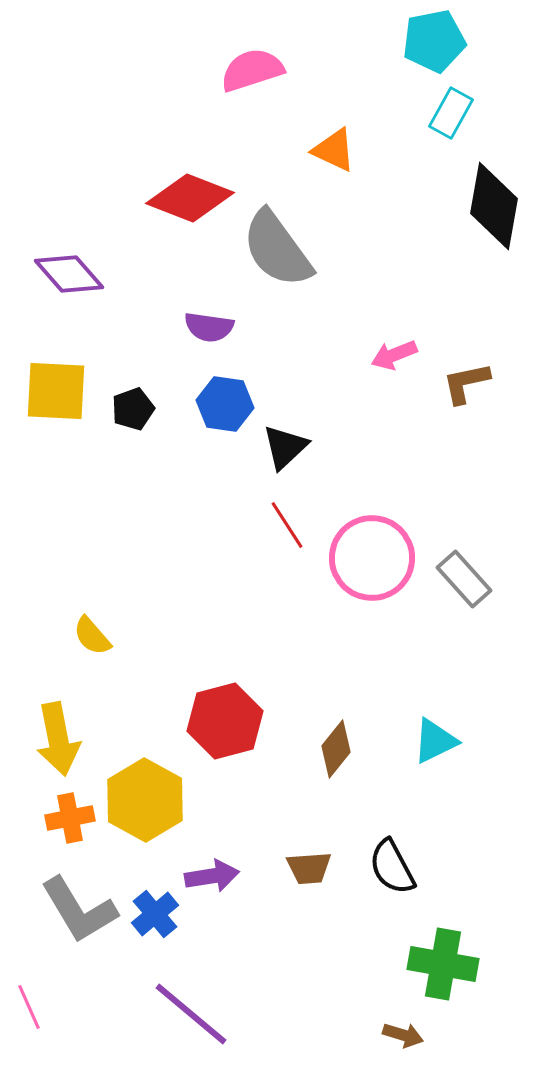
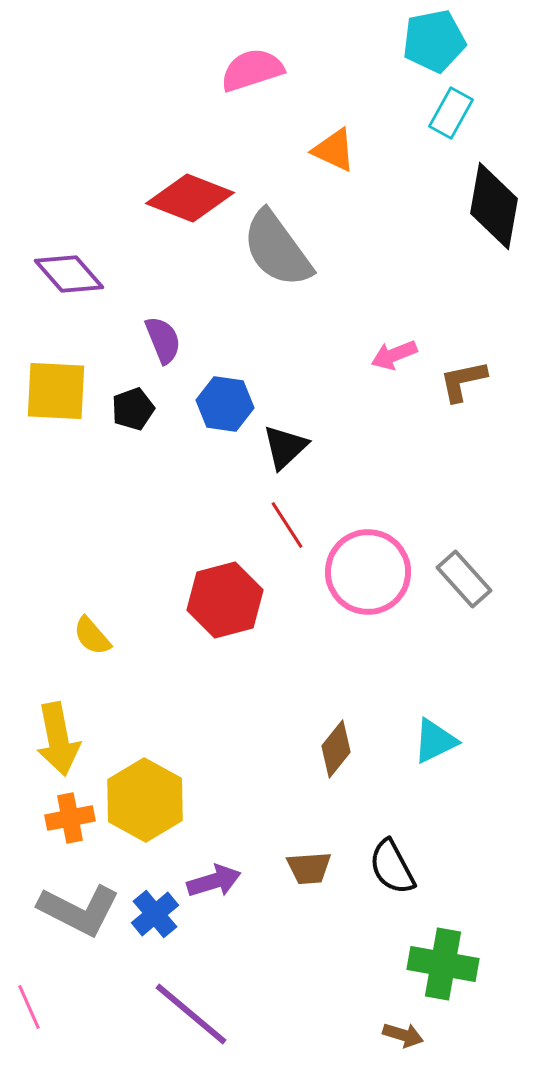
purple semicircle: moved 46 px left, 13 px down; rotated 120 degrees counterclockwise
brown L-shape: moved 3 px left, 2 px up
pink circle: moved 4 px left, 14 px down
red hexagon: moved 121 px up
purple arrow: moved 2 px right, 5 px down; rotated 8 degrees counterclockwise
gray L-shape: rotated 32 degrees counterclockwise
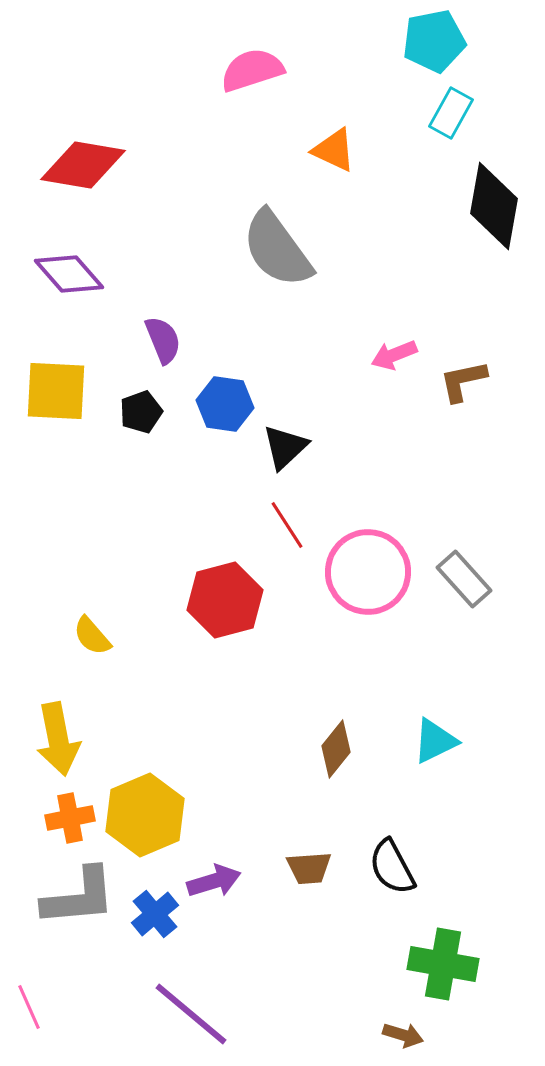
red diamond: moved 107 px left, 33 px up; rotated 12 degrees counterclockwise
black pentagon: moved 8 px right, 3 px down
yellow hexagon: moved 15 px down; rotated 8 degrees clockwise
gray L-shape: moved 13 px up; rotated 32 degrees counterclockwise
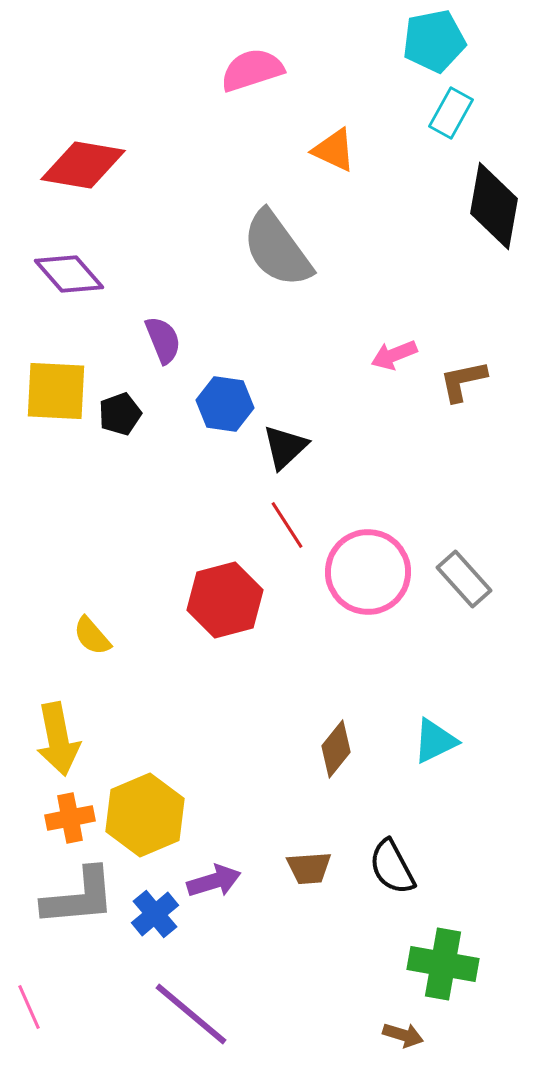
black pentagon: moved 21 px left, 2 px down
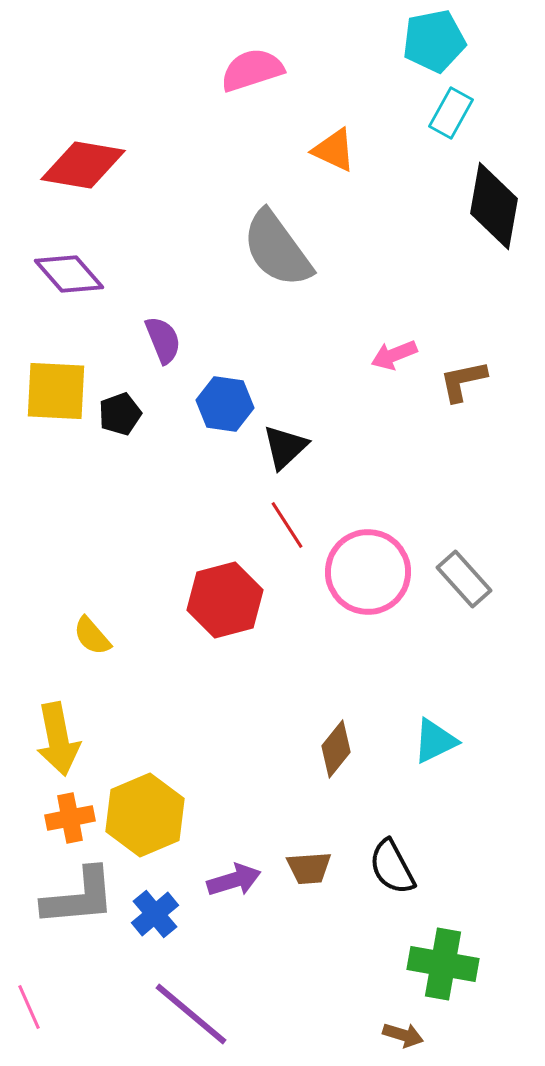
purple arrow: moved 20 px right, 1 px up
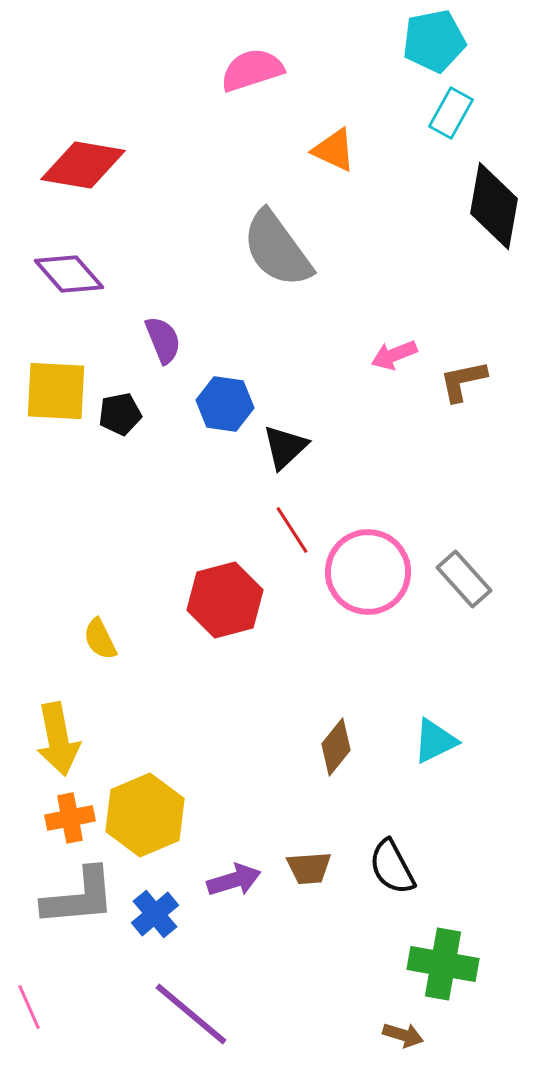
black pentagon: rotated 9 degrees clockwise
red line: moved 5 px right, 5 px down
yellow semicircle: moved 8 px right, 3 px down; rotated 15 degrees clockwise
brown diamond: moved 2 px up
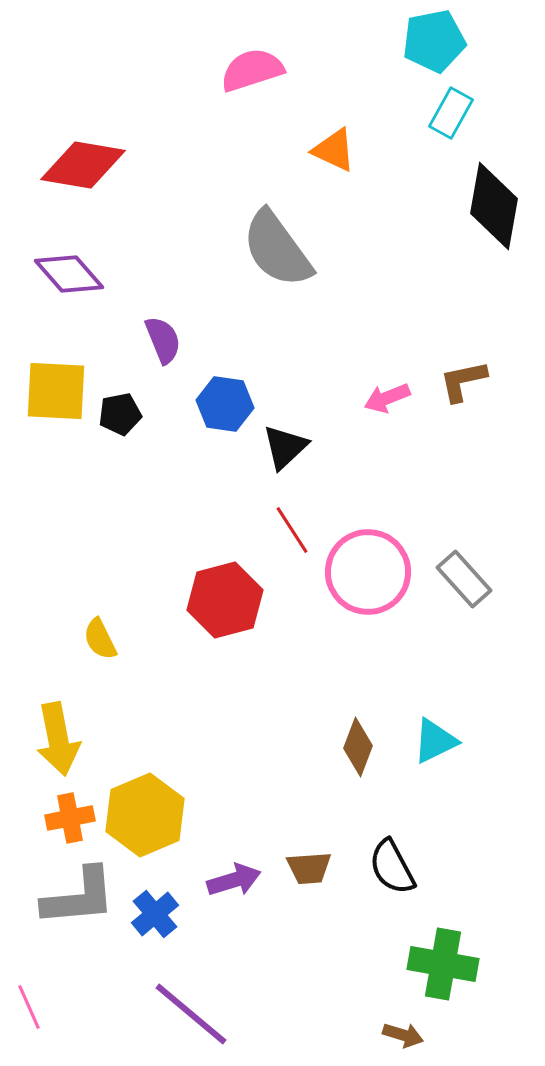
pink arrow: moved 7 px left, 43 px down
brown diamond: moved 22 px right; rotated 18 degrees counterclockwise
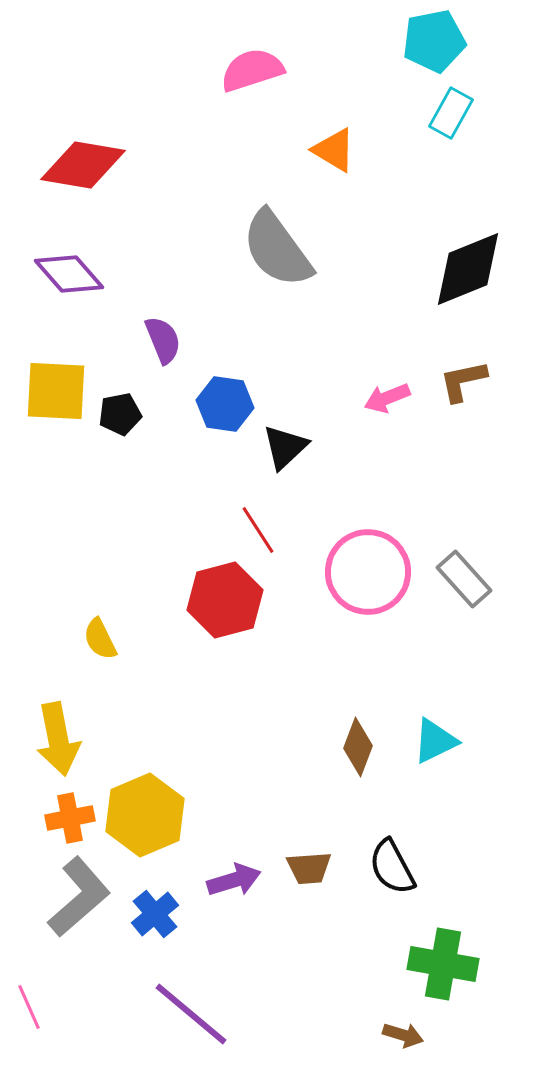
orange triangle: rotated 6 degrees clockwise
black diamond: moved 26 px left, 63 px down; rotated 58 degrees clockwise
red line: moved 34 px left
gray L-shape: rotated 36 degrees counterclockwise
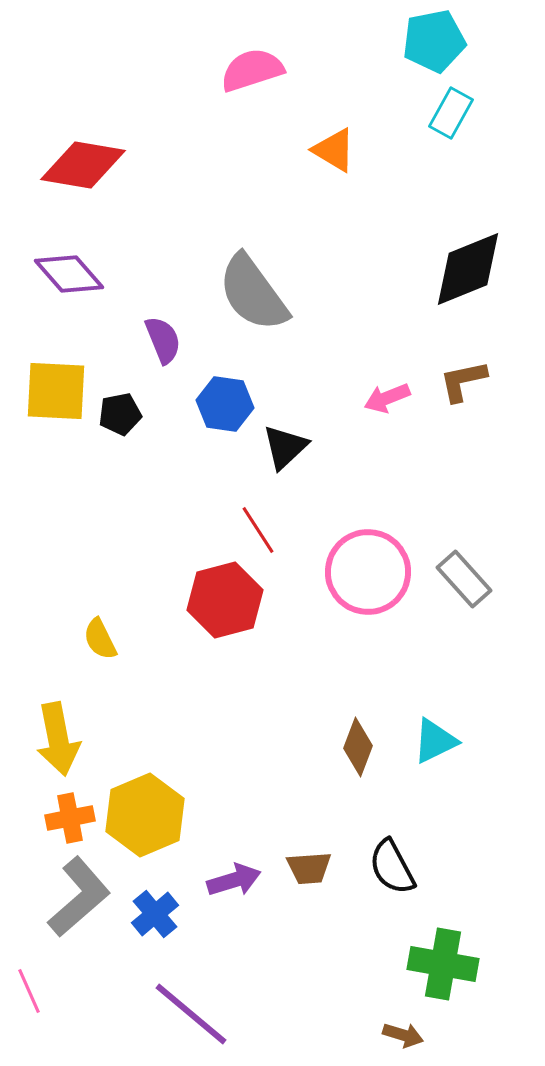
gray semicircle: moved 24 px left, 44 px down
pink line: moved 16 px up
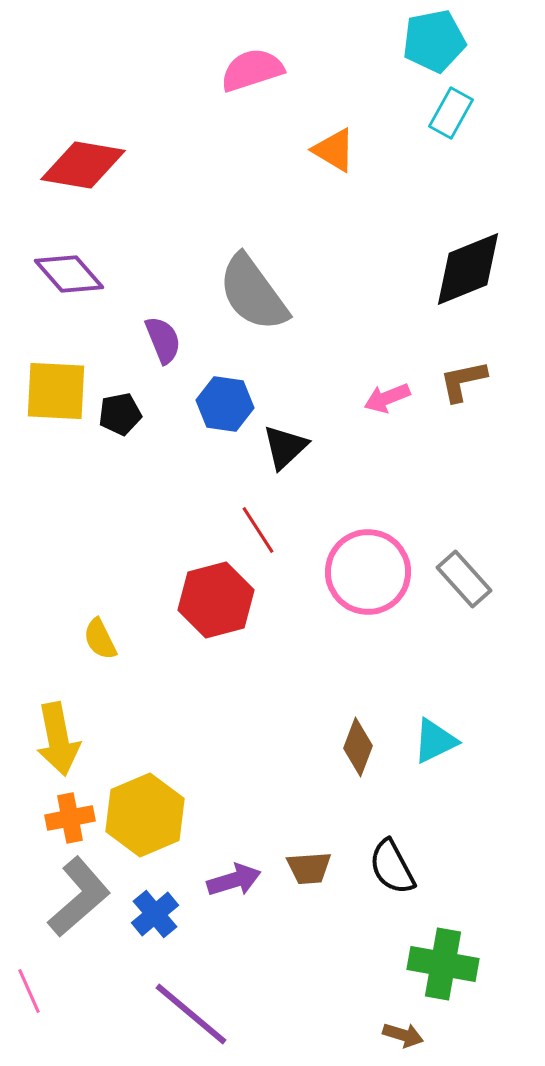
red hexagon: moved 9 px left
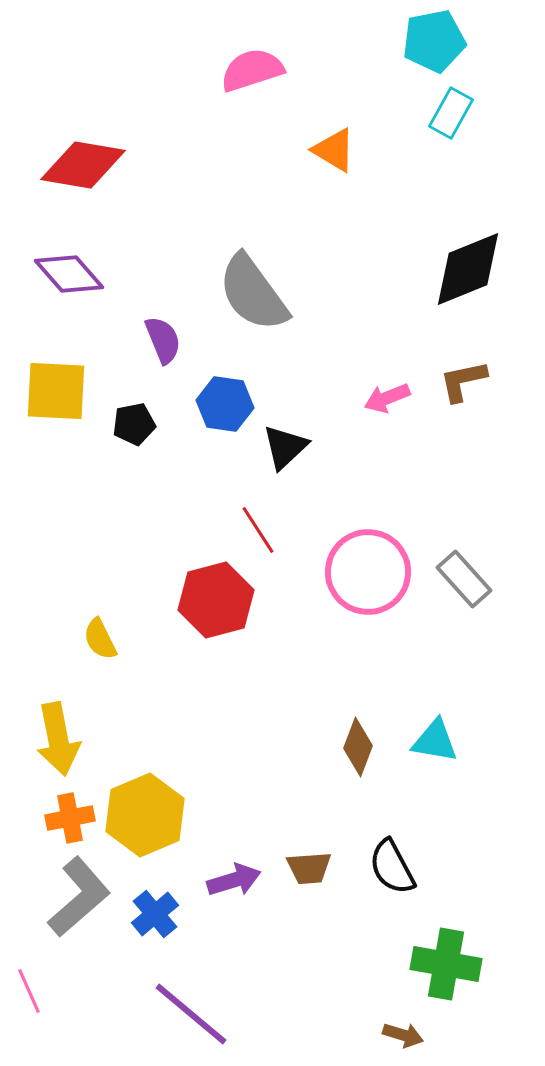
black pentagon: moved 14 px right, 10 px down
cyan triangle: rotated 36 degrees clockwise
green cross: moved 3 px right
